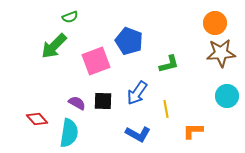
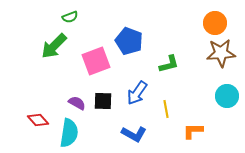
red diamond: moved 1 px right, 1 px down
blue L-shape: moved 4 px left
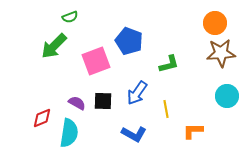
red diamond: moved 4 px right, 2 px up; rotated 70 degrees counterclockwise
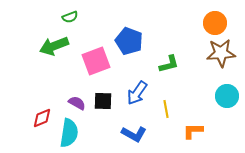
green arrow: rotated 24 degrees clockwise
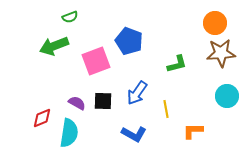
green L-shape: moved 8 px right
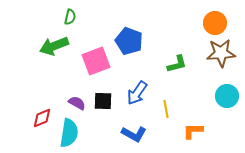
green semicircle: rotated 56 degrees counterclockwise
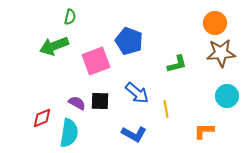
blue arrow: rotated 85 degrees counterclockwise
black square: moved 3 px left
orange L-shape: moved 11 px right
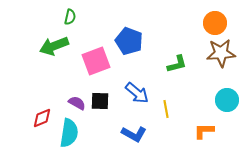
cyan circle: moved 4 px down
